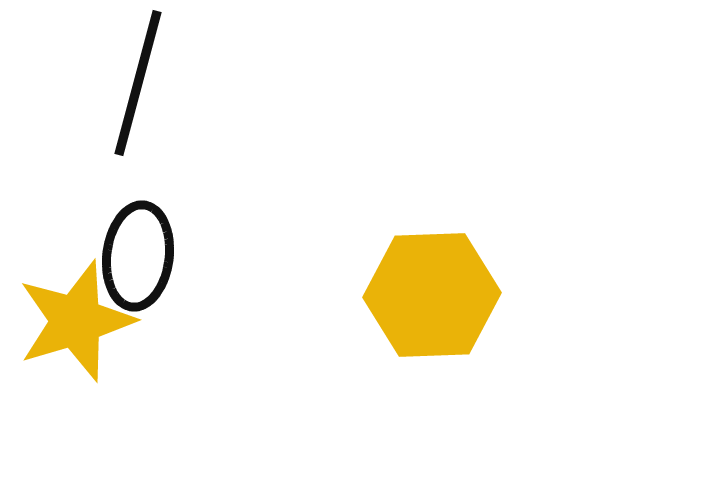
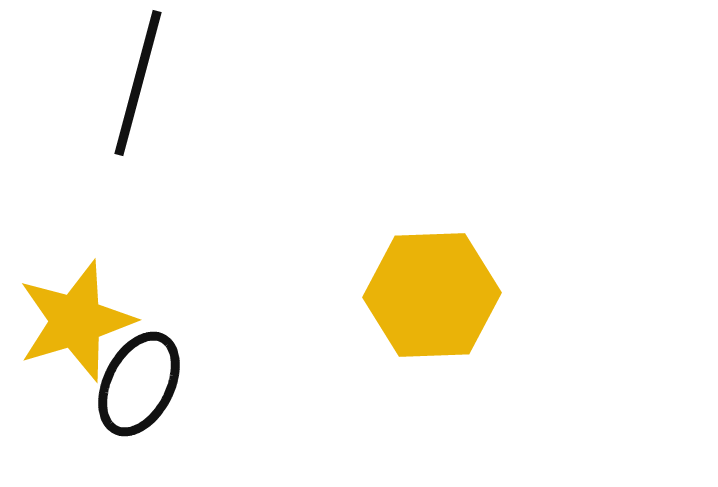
black ellipse: moved 1 px right, 128 px down; rotated 20 degrees clockwise
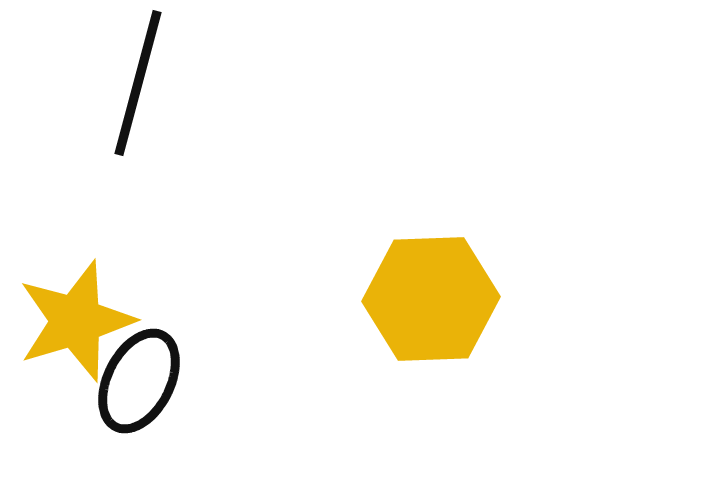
yellow hexagon: moved 1 px left, 4 px down
black ellipse: moved 3 px up
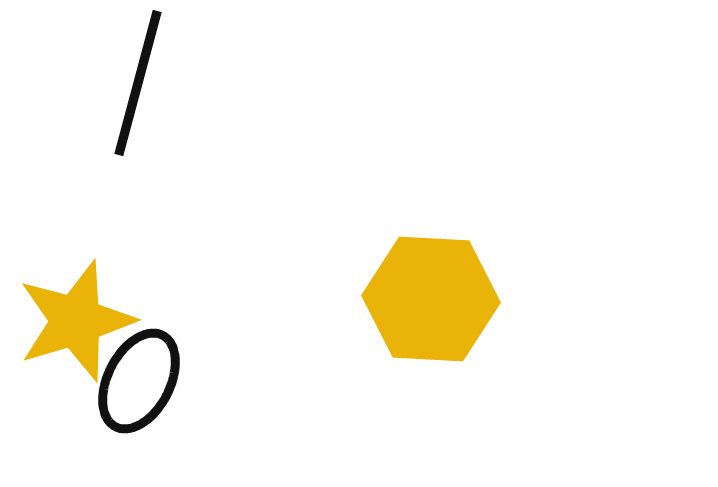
yellow hexagon: rotated 5 degrees clockwise
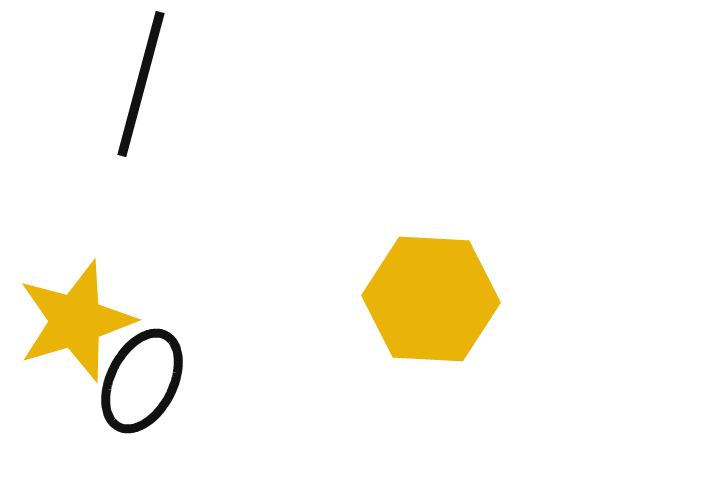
black line: moved 3 px right, 1 px down
black ellipse: moved 3 px right
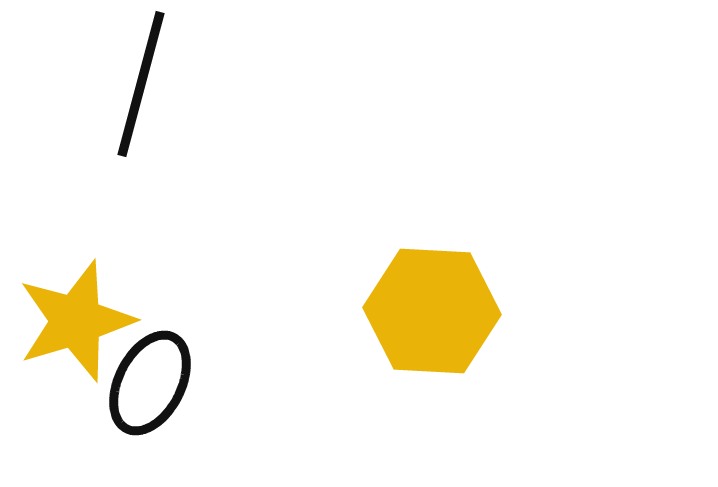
yellow hexagon: moved 1 px right, 12 px down
black ellipse: moved 8 px right, 2 px down
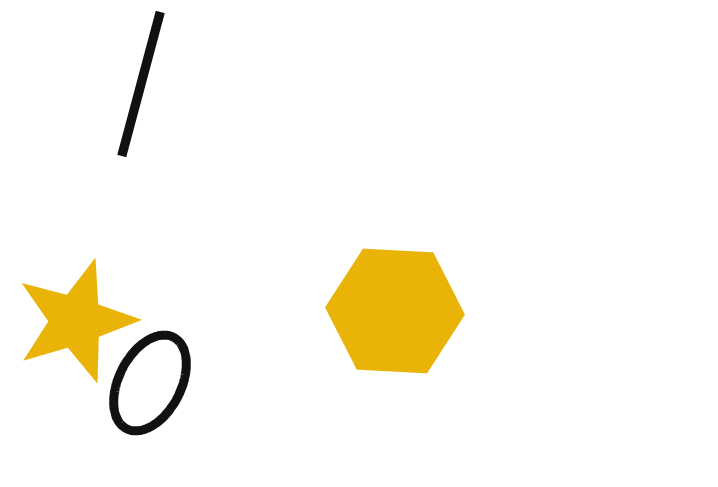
yellow hexagon: moved 37 px left
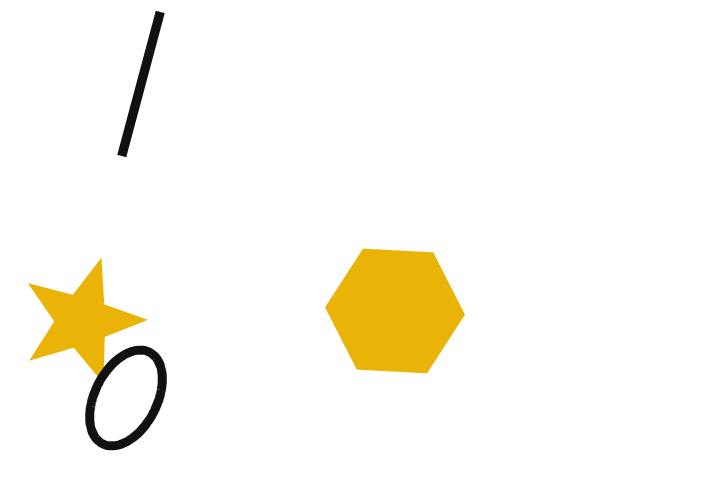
yellow star: moved 6 px right
black ellipse: moved 24 px left, 15 px down
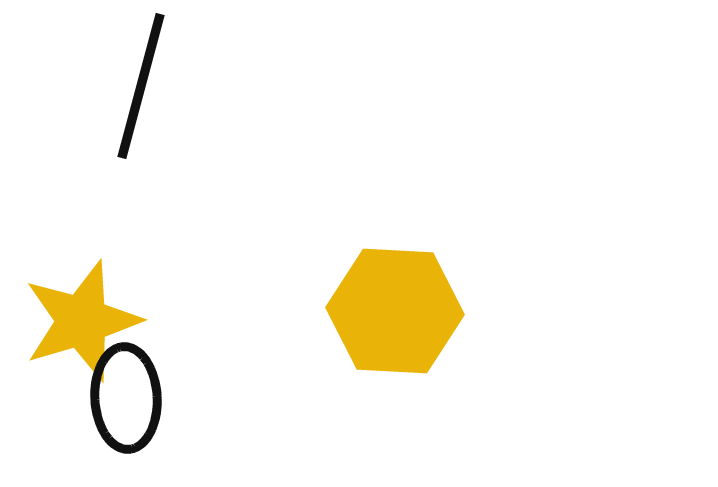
black line: moved 2 px down
black ellipse: rotated 30 degrees counterclockwise
